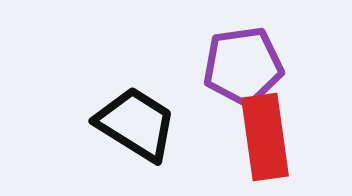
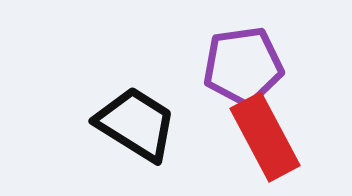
red rectangle: rotated 20 degrees counterclockwise
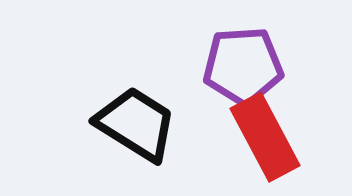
purple pentagon: rotated 4 degrees clockwise
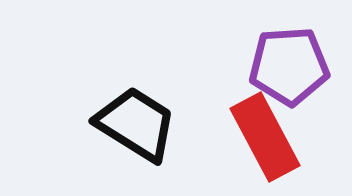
purple pentagon: moved 46 px right
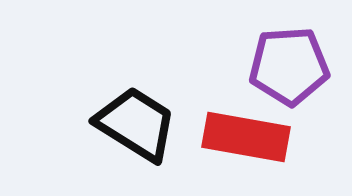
red rectangle: moved 19 px left; rotated 52 degrees counterclockwise
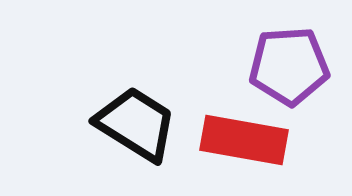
red rectangle: moved 2 px left, 3 px down
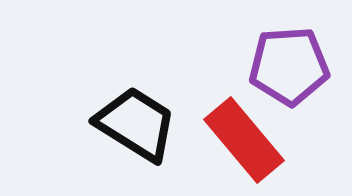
red rectangle: rotated 40 degrees clockwise
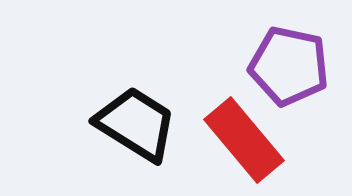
purple pentagon: rotated 16 degrees clockwise
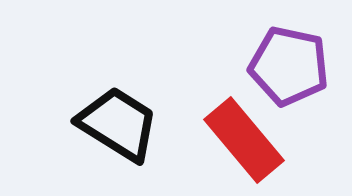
black trapezoid: moved 18 px left
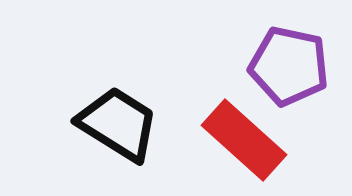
red rectangle: rotated 8 degrees counterclockwise
